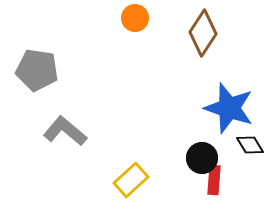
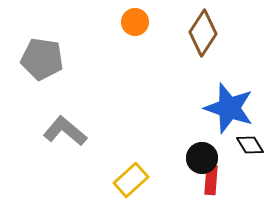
orange circle: moved 4 px down
gray pentagon: moved 5 px right, 11 px up
red rectangle: moved 3 px left
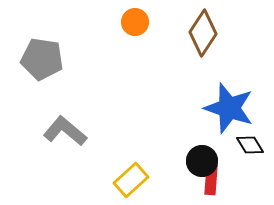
black circle: moved 3 px down
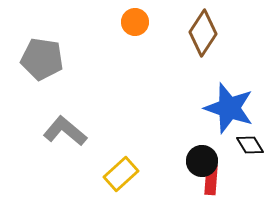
yellow rectangle: moved 10 px left, 6 px up
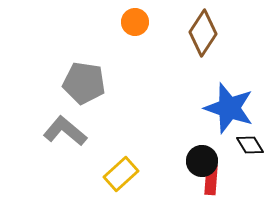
gray pentagon: moved 42 px right, 24 px down
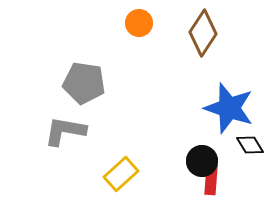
orange circle: moved 4 px right, 1 px down
gray L-shape: rotated 30 degrees counterclockwise
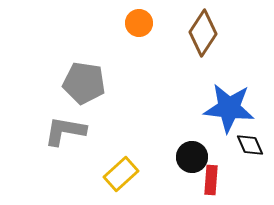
blue star: rotated 12 degrees counterclockwise
black diamond: rotated 8 degrees clockwise
black circle: moved 10 px left, 4 px up
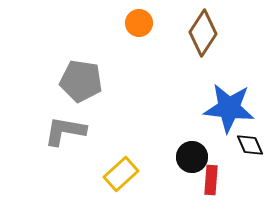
gray pentagon: moved 3 px left, 2 px up
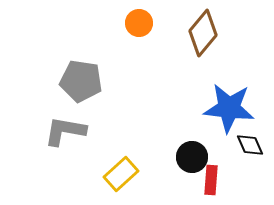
brown diamond: rotated 6 degrees clockwise
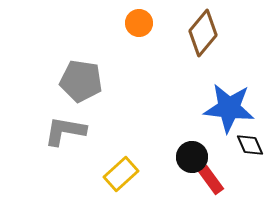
red rectangle: rotated 40 degrees counterclockwise
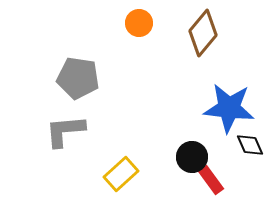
gray pentagon: moved 3 px left, 3 px up
gray L-shape: rotated 15 degrees counterclockwise
